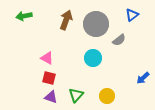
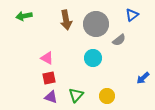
brown arrow: rotated 150 degrees clockwise
red square: rotated 24 degrees counterclockwise
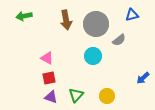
blue triangle: rotated 24 degrees clockwise
cyan circle: moved 2 px up
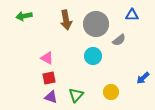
blue triangle: rotated 16 degrees clockwise
yellow circle: moved 4 px right, 4 px up
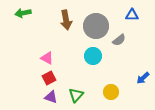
green arrow: moved 1 px left, 3 px up
gray circle: moved 2 px down
red square: rotated 16 degrees counterclockwise
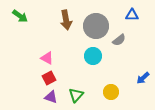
green arrow: moved 3 px left, 3 px down; rotated 133 degrees counterclockwise
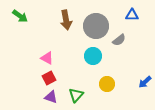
blue arrow: moved 2 px right, 4 px down
yellow circle: moved 4 px left, 8 px up
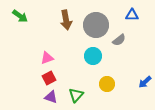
gray circle: moved 1 px up
pink triangle: rotated 48 degrees counterclockwise
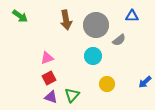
blue triangle: moved 1 px down
green triangle: moved 4 px left
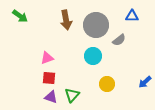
red square: rotated 32 degrees clockwise
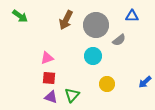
brown arrow: rotated 36 degrees clockwise
